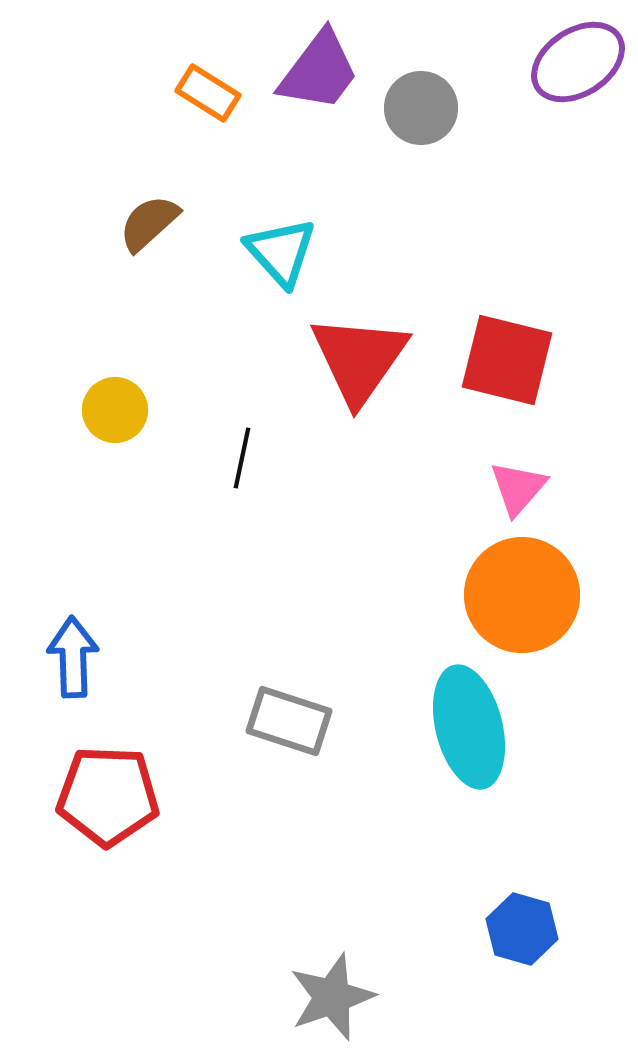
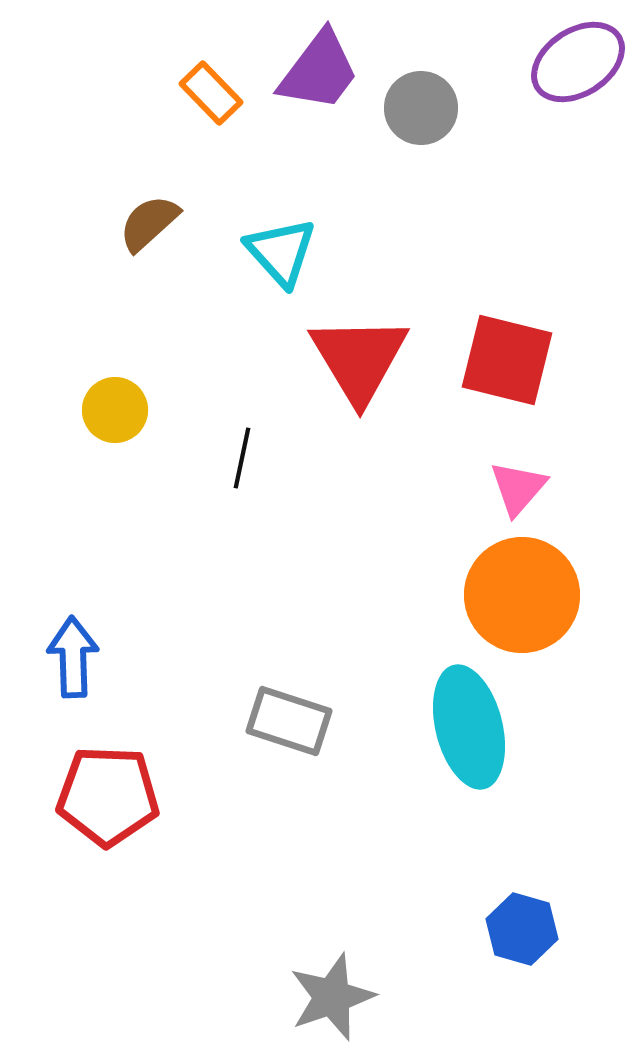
orange rectangle: moved 3 px right; rotated 14 degrees clockwise
red triangle: rotated 6 degrees counterclockwise
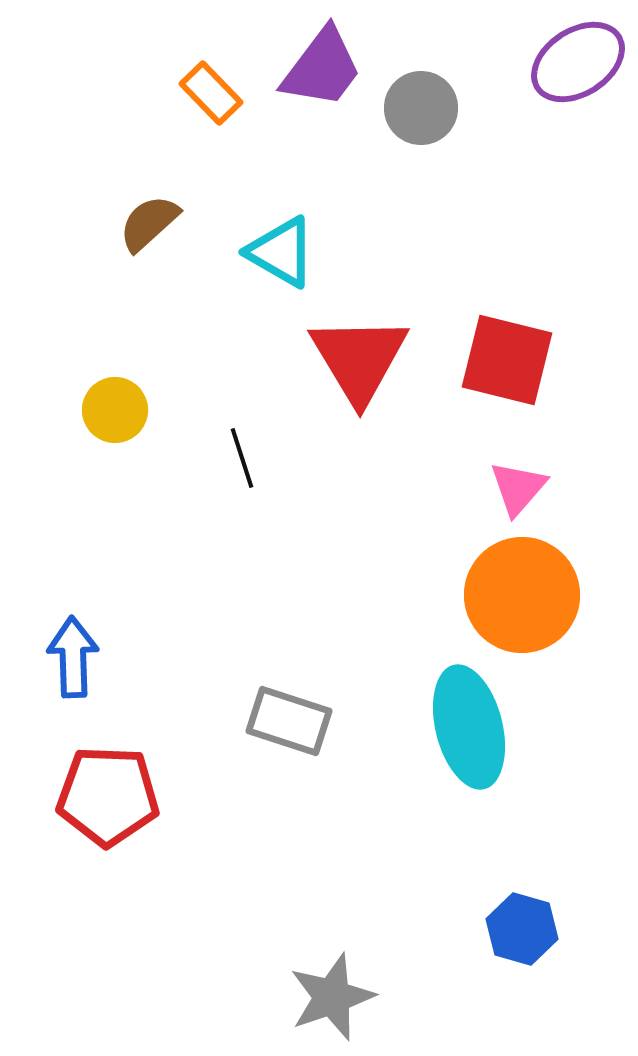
purple trapezoid: moved 3 px right, 3 px up
cyan triangle: rotated 18 degrees counterclockwise
black line: rotated 30 degrees counterclockwise
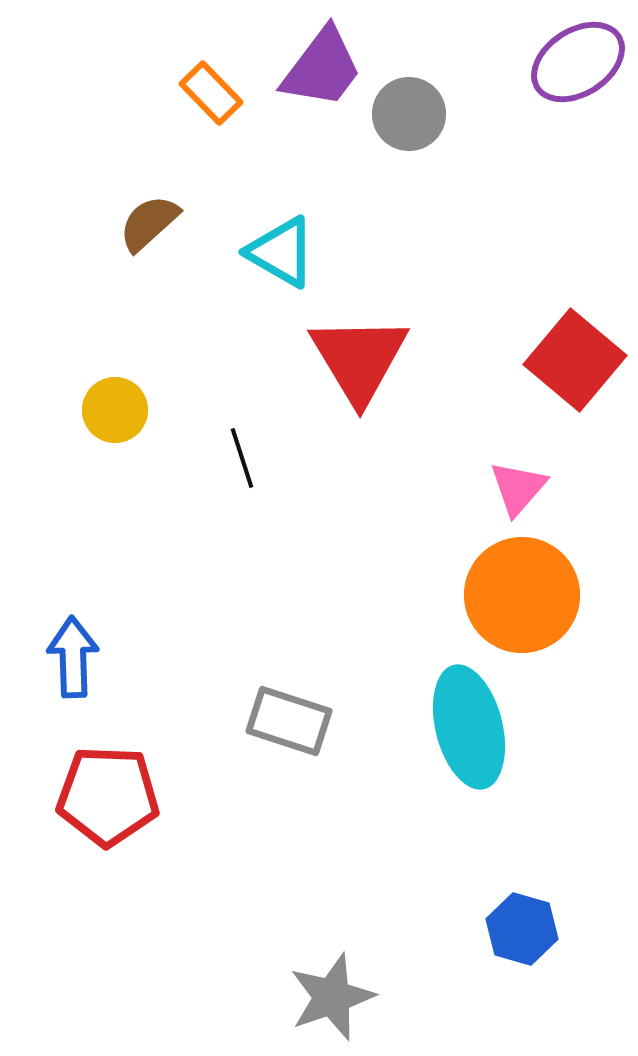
gray circle: moved 12 px left, 6 px down
red square: moved 68 px right; rotated 26 degrees clockwise
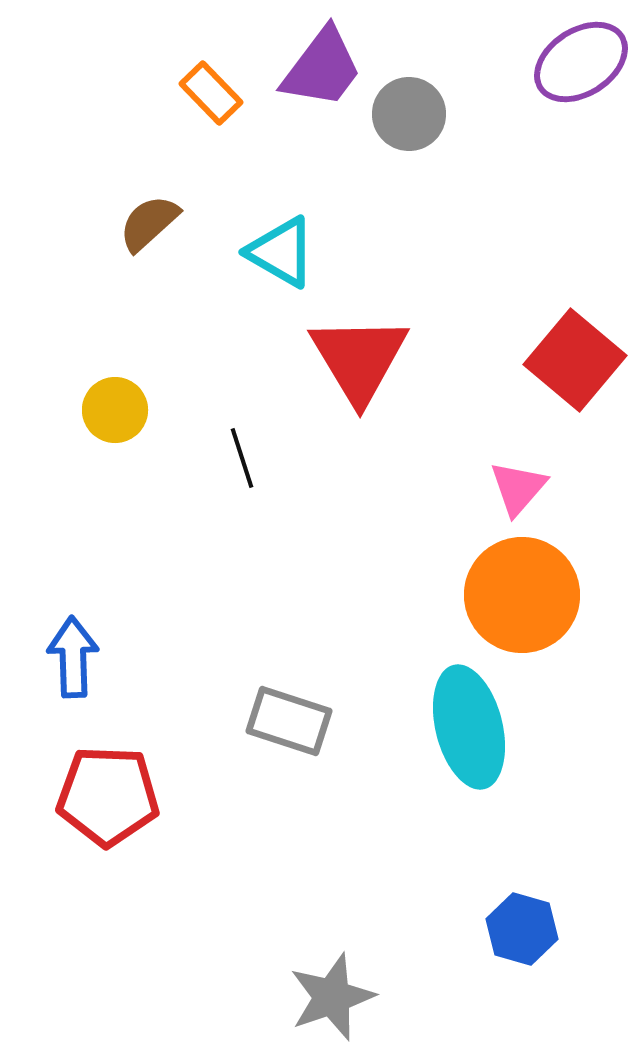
purple ellipse: moved 3 px right
